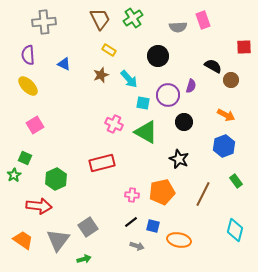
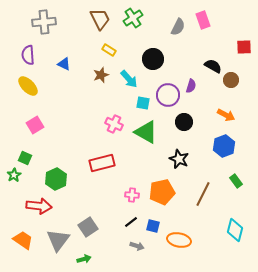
gray semicircle at (178, 27): rotated 60 degrees counterclockwise
black circle at (158, 56): moved 5 px left, 3 px down
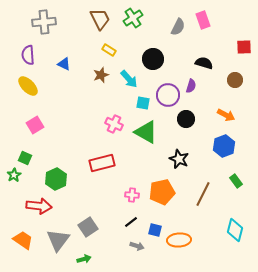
black semicircle at (213, 66): moved 9 px left, 3 px up; rotated 12 degrees counterclockwise
brown circle at (231, 80): moved 4 px right
black circle at (184, 122): moved 2 px right, 3 px up
blue square at (153, 226): moved 2 px right, 4 px down
orange ellipse at (179, 240): rotated 15 degrees counterclockwise
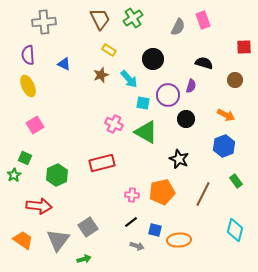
yellow ellipse at (28, 86): rotated 20 degrees clockwise
green hexagon at (56, 179): moved 1 px right, 4 px up
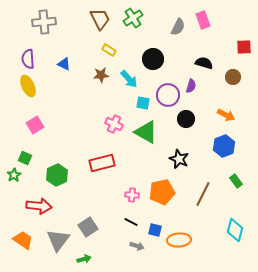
purple semicircle at (28, 55): moved 4 px down
brown star at (101, 75): rotated 14 degrees clockwise
brown circle at (235, 80): moved 2 px left, 3 px up
black line at (131, 222): rotated 64 degrees clockwise
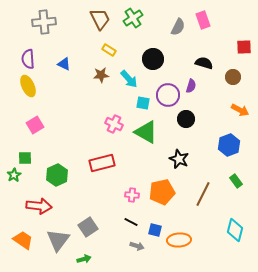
orange arrow at (226, 115): moved 14 px right, 5 px up
blue hexagon at (224, 146): moved 5 px right, 1 px up
green square at (25, 158): rotated 24 degrees counterclockwise
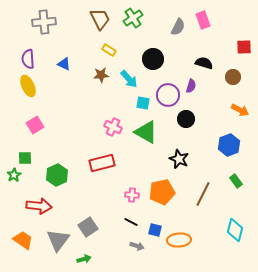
pink cross at (114, 124): moved 1 px left, 3 px down
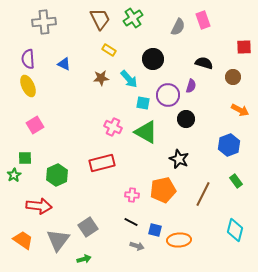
brown star at (101, 75): moved 3 px down
orange pentagon at (162, 192): moved 1 px right, 2 px up
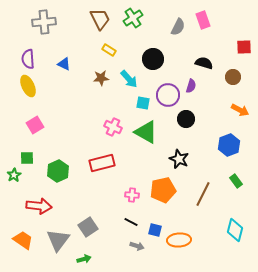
green square at (25, 158): moved 2 px right
green hexagon at (57, 175): moved 1 px right, 4 px up
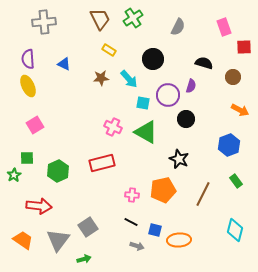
pink rectangle at (203, 20): moved 21 px right, 7 px down
